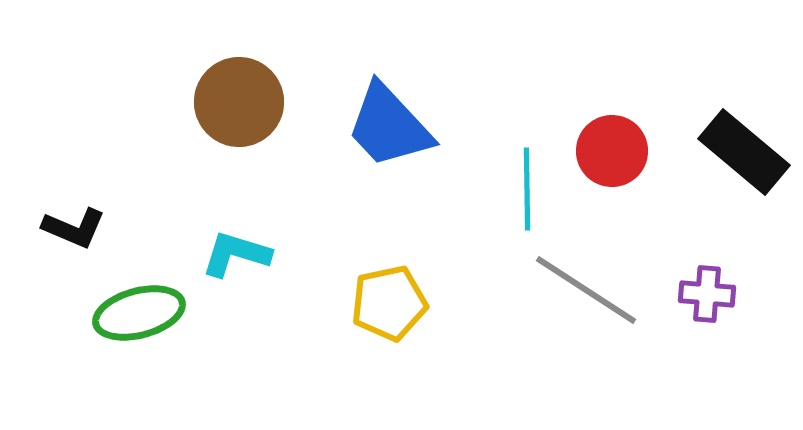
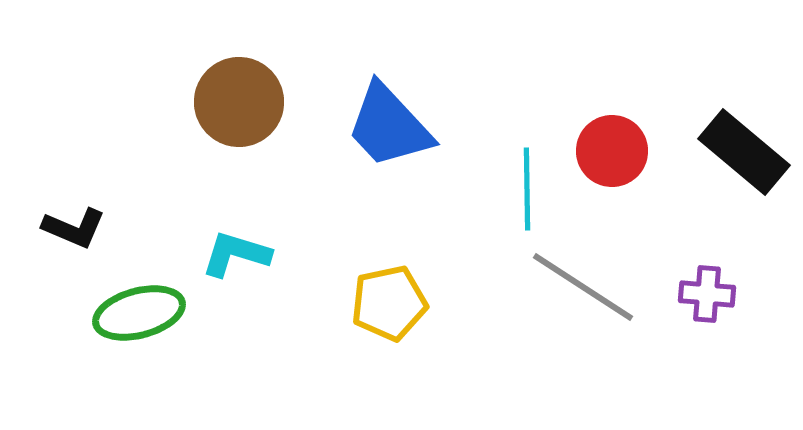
gray line: moved 3 px left, 3 px up
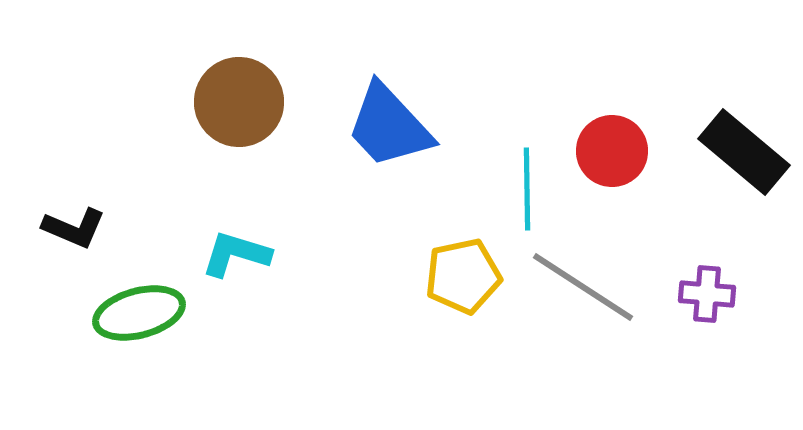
yellow pentagon: moved 74 px right, 27 px up
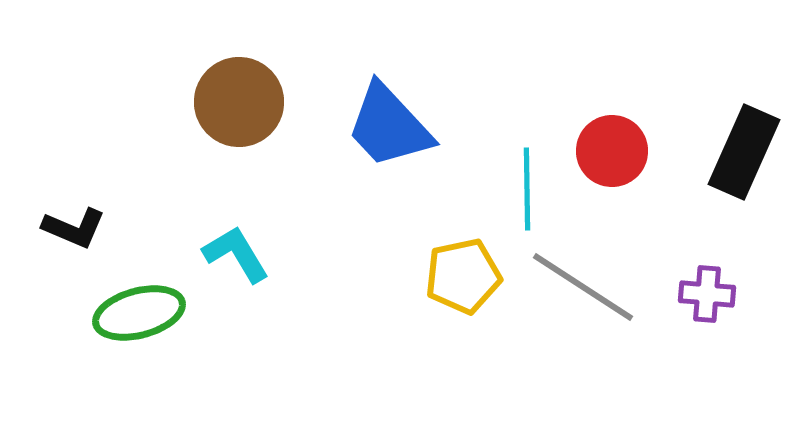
black rectangle: rotated 74 degrees clockwise
cyan L-shape: rotated 42 degrees clockwise
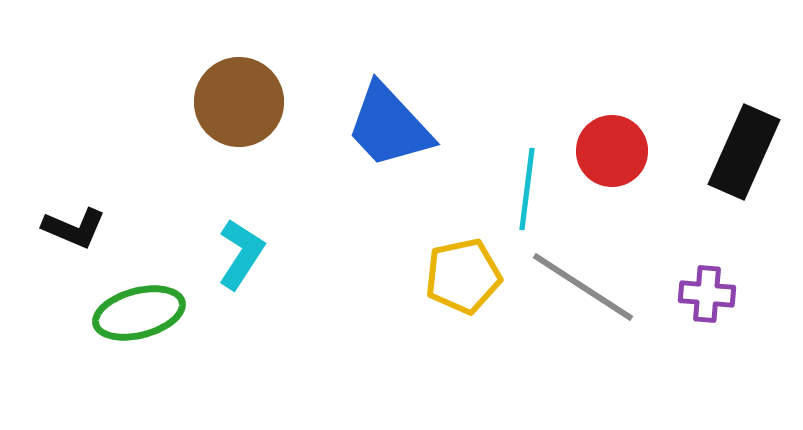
cyan line: rotated 8 degrees clockwise
cyan L-shape: moved 5 px right; rotated 64 degrees clockwise
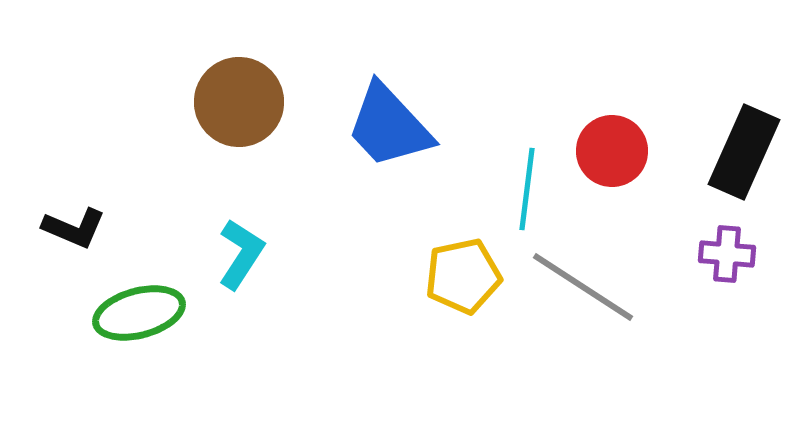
purple cross: moved 20 px right, 40 px up
